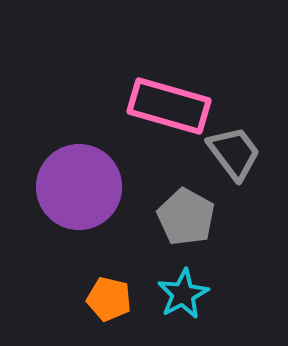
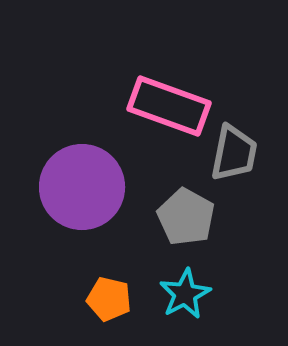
pink rectangle: rotated 4 degrees clockwise
gray trapezoid: rotated 48 degrees clockwise
purple circle: moved 3 px right
cyan star: moved 2 px right
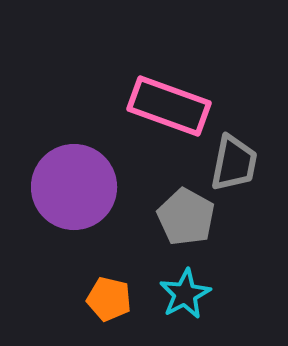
gray trapezoid: moved 10 px down
purple circle: moved 8 px left
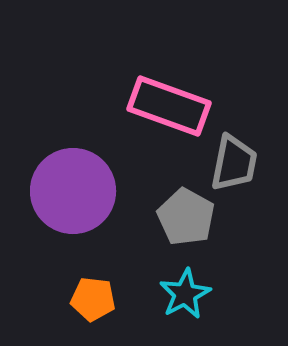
purple circle: moved 1 px left, 4 px down
orange pentagon: moved 16 px left; rotated 6 degrees counterclockwise
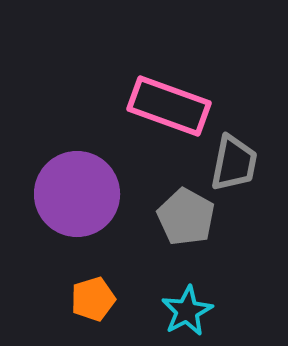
purple circle: moved 4 px right, 3 px down
cyan star: moved 2 px right, 17 px down
orange pentagon: rotated 24 degrees counterclockwise
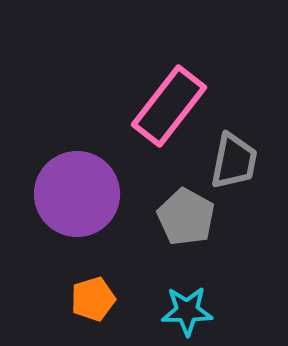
pink rectangle: rotated 72 degrees counterclockwise
gray trapezoid: moved 2 px up
cyan star: rotated 27 degrees clockwise
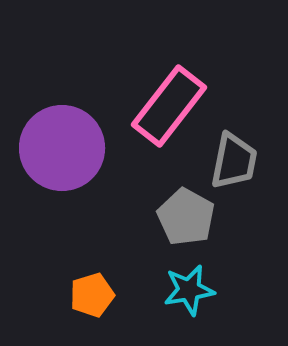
purple circle: moved 15 px left, 46 px up
orange pentagon: moved 1 px left, 4 px up
cyan star: moved 2 px right, 21 px up; rotated 9 degrees counterclockwise
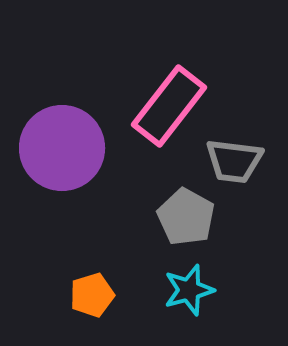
gray trapezoid: rotated 86 degrees clockwise
cyan star: rotated 6 degrees counterclockwise
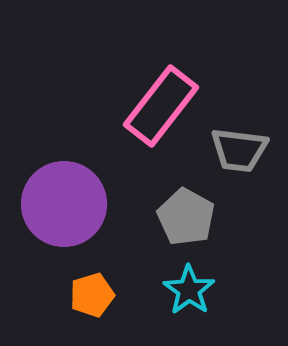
pink rectangle: moved 8 px left
purple circle: moved 2 px right, 56 px down
gray trapezoid: moved 5 px right, 11 px up
cyan star: rotated 21 degrees counterclockwise
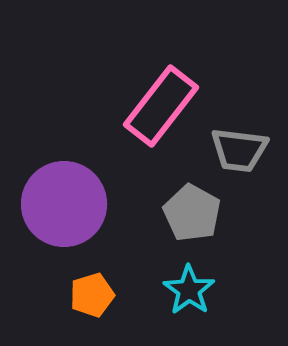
gray pentagon: moved 6 px right, 4 px up
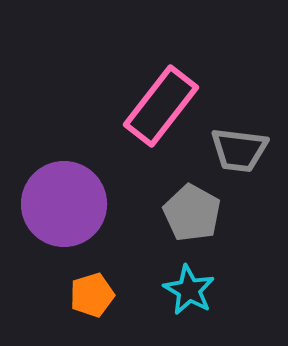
cyan star: rotated 6 degrees counterclockwise
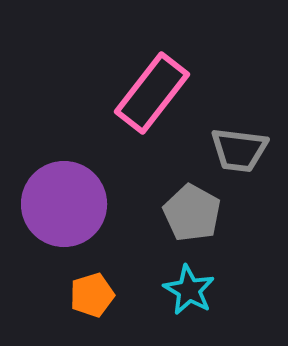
pink rectangle: moved 9 px left, 13 px up
